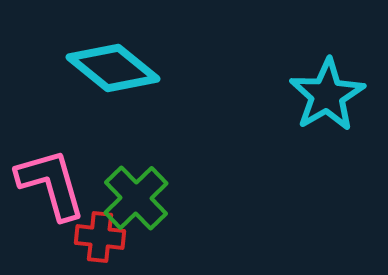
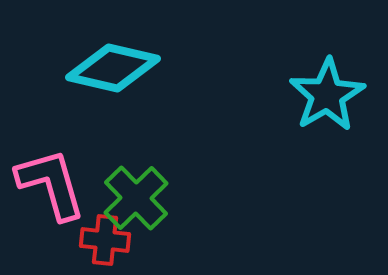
cyan diamond: rotated 26 degrees counterclockwise
red cross: moved 5 px right, 3 px down
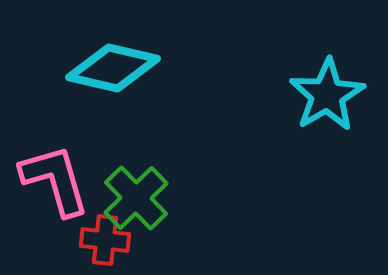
pink L-shape: moved 4 px right, 4 px up
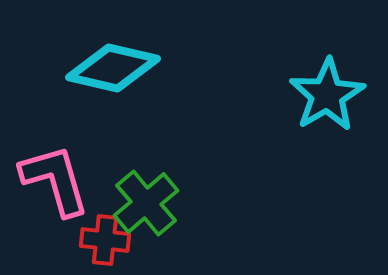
green cross: moved 10 px right, 5 px down; rotated 4 degrees clockwise
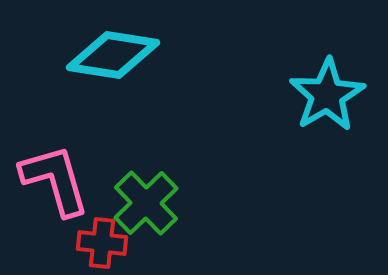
cyan diamond: moved 13 px up; rotated 4 degrees counterclockwise
green cross: rotated 4 degrees counterclockwise
red cross: moved 3 px left, 3 px down
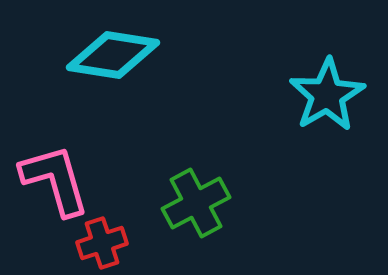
green cross: moved 50 px right; rotated 16 degrees clockwise
red cross: rotated 24 degrees counterclockwise
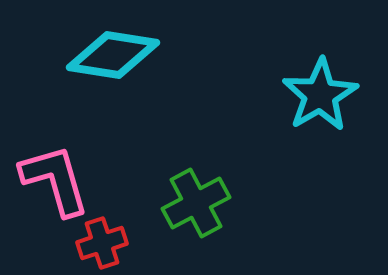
cyan star: moved 7 px left
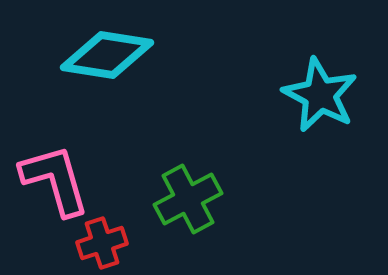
cyan diamond: moved 6 px left
cyan star: rotated 14 degrees counterclockwise
green cross: moved 8 px left, 4 px up
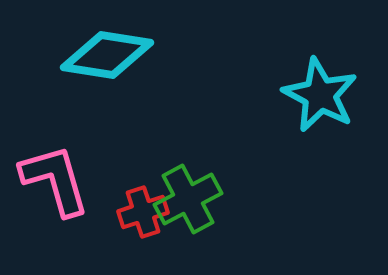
red cross: moved 41 px right, 31 px up
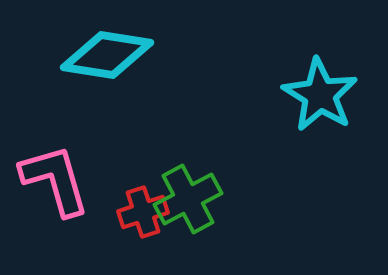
cyan star: rotated 4 degrees clockwise
